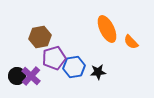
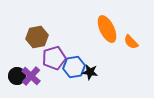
brown hexagon: moved 3 px left
black star: moved 8 px left; rotated 14 degrees clockwise
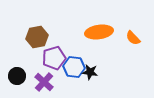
orange ellipse: moved 8 px left, 3 px down; rotated 72 degrees counterclockwise
orange semicircle: moved 2 px right, 4 px up
blue hexagon: rotated 15 degrees clockwise
purple cross: moved 13 px right, 6 px down
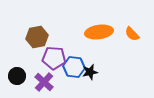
orange semicircle: moved 1 px left, 4 px up
purple pentagon: rotated 20 degrees clockwise
black star: rotated 21 degrees counterclockwise
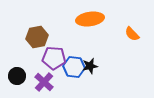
orange ellipse: moved 9 px left, 13 px up
black star: moved 6 px up
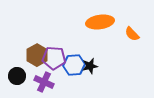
orange ellipse: moved 10 px right, 3 px down
brown hexagon: moved 18 px down; rotated 20 degrees counterclockwise
blue hexagon: moved 2 px up; rotated 10 degrees counterclockwise
purple cross: rotated 18 degrees counterclockwise
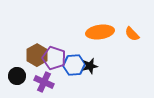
orange ellipse: moved 10 px down
purple pentagon: rotated 15 degrees clockwise
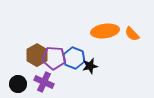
orange ellipse: moved 5 px right, 1 px up
purple pentagon: rotated 15 degrees counterclockwise
blue hexagon: moved 7 px up; rotated 25 degrees clockwise
black circle: moved 1 px right, 8 px down
